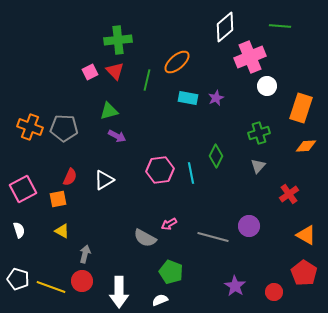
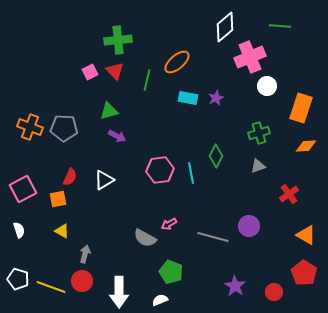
gray triangle at (258, 166): rotated 28 degrees clockwise
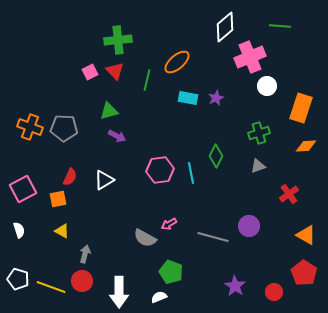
white semicircle at (160, 300): moved 1 px left, 3 px up
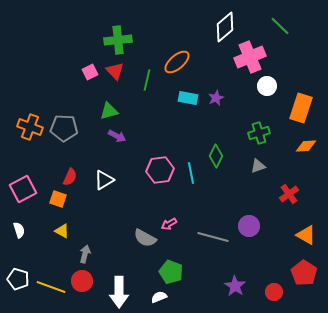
green line at (280, 26): rotated 40 degrees clockwise
orange square at (58, 199): rotated 30 degrees clockwise
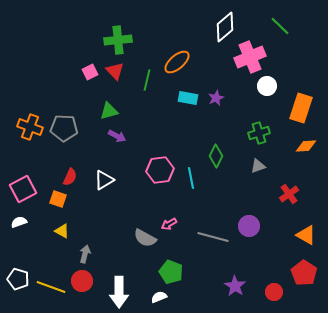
cyan line at (191, 173): moved 5 px down
white semicircle at (19, 230): moved 8 px up; rotated 91 degrees counterclockwise
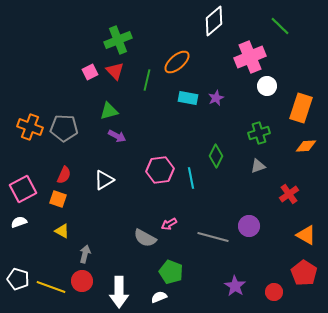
white diamond at (225, 27): moved 11 px left, 6 px up
green cross at (118, 40): rotated 16 degrees counterclockwise
red semicircle at (70, 177): moved 6 px left, 2 px up
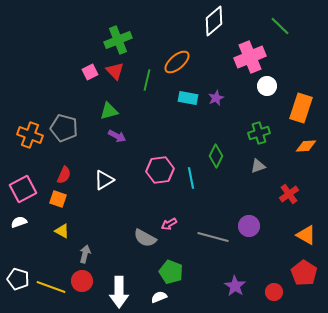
orange cross at (30, 127): moved 8 px down
gray pentagon at (64, 128): rotated 12 degrees clockwise
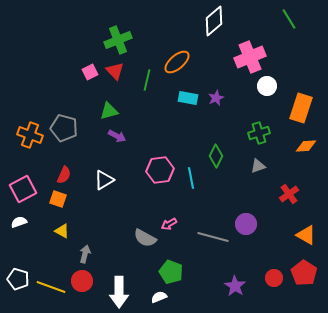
green line at (280, 26): moved 9 px right, 7 px up; rotated 15 degrees clockwise
purple circle at (249, 226): moved 3 px left, 2 px up
red circle at (274, 292): moved 14 px up
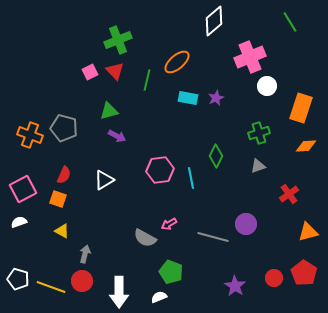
green line at (289, 19): moved 1 px right, 3 px down
orange triangle at (306, 235): moved 2 px right, 3 px up; rotated 45 degrees counterclockwise
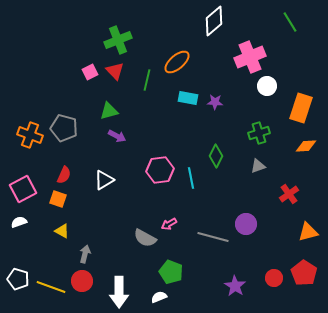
purple star at (216, 98): moved 1 px left, 4 px down; rotated 28 degrees clockwise
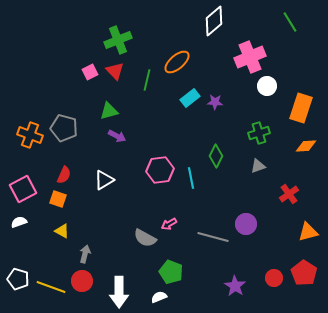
cyan rectangle at (188, 98): moved 2 px right; rotated 48 degrees counterclockwise
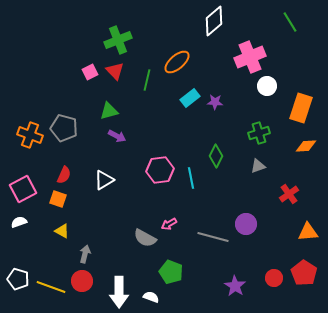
orange triangle at (308, 232): rotated 10 degrees clockwise
white semicircle at (159, 297): moved 8 px left; rotated 42 degrees clockwise
